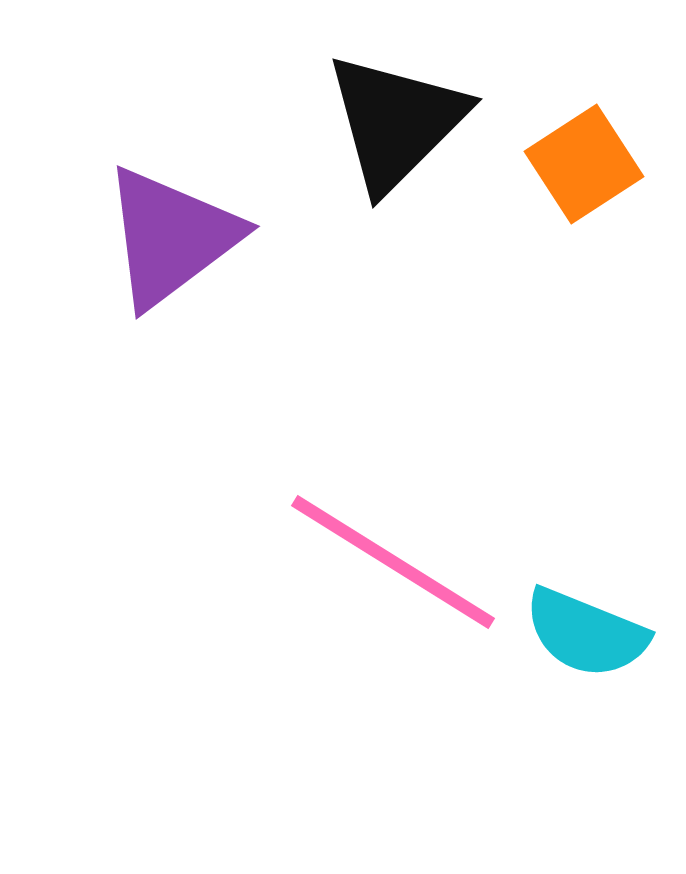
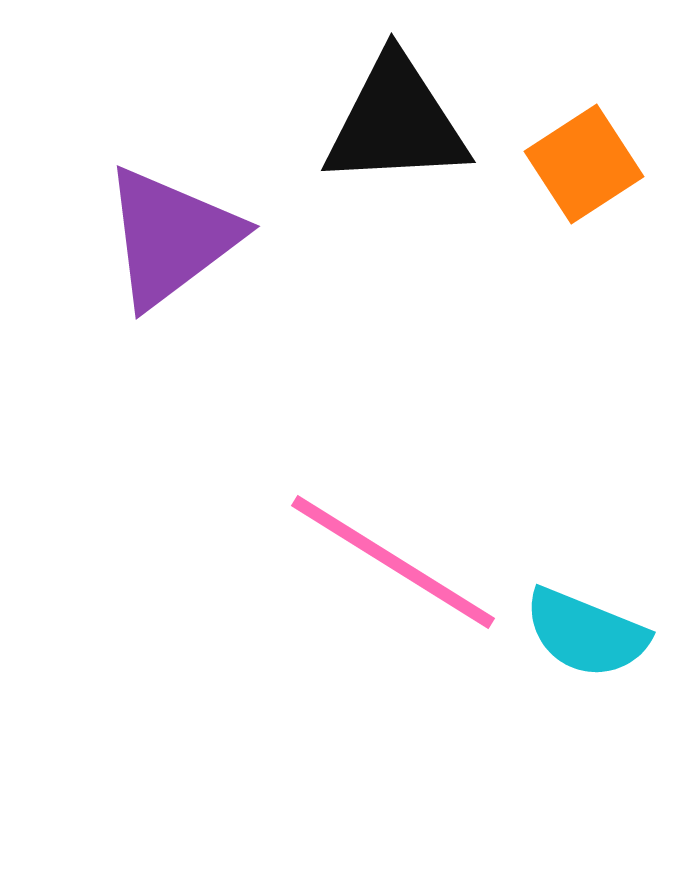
black triangle: rotated 42 degrees clockwise
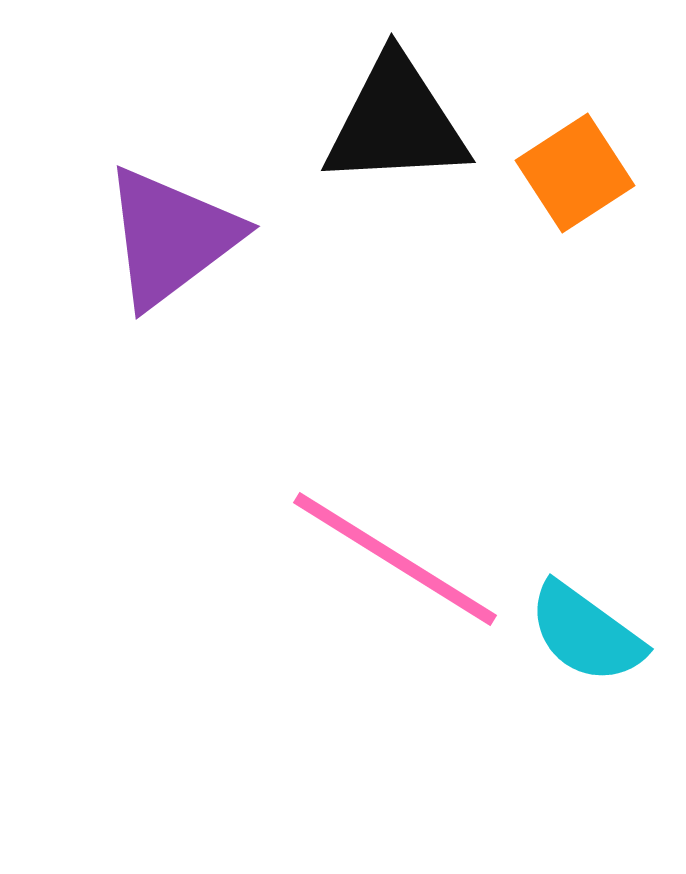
orange square: moved 9 px left, 9 px down
pink line: moved 2 px right, 3 px up
cyan semicircle: rotated 14 degrees clockwise
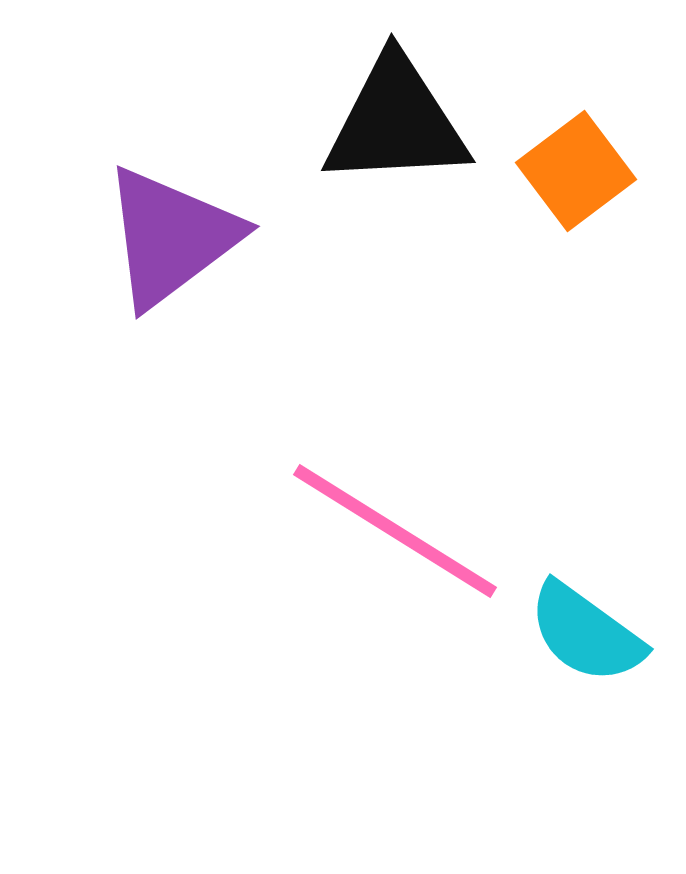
orange square: moved 1 px right, 2 px up; rotated 4 degrees counterclockwise
pink line: moved 28 px up
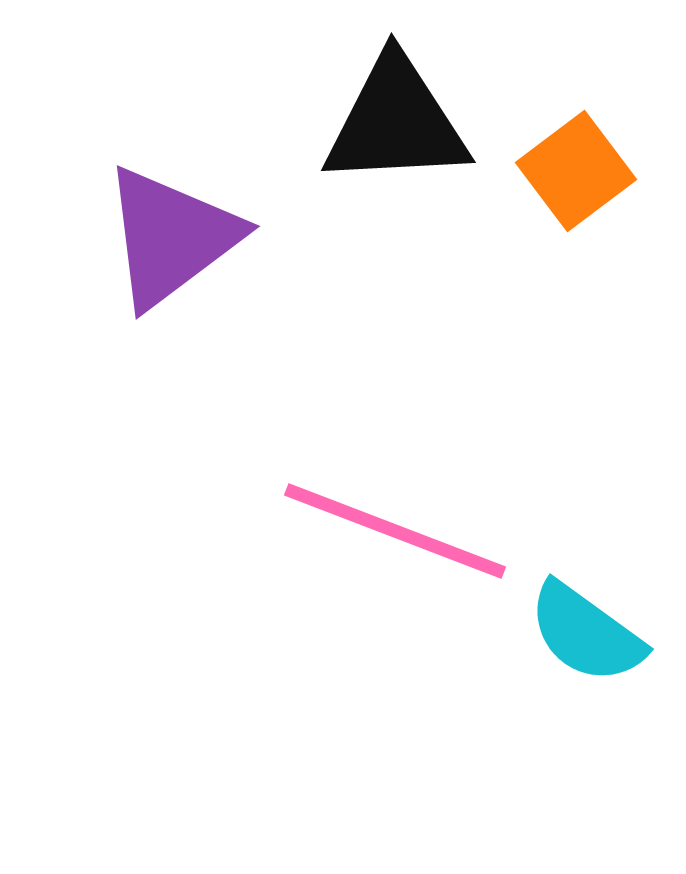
pink line: rotated 11 degrees counterclockwise
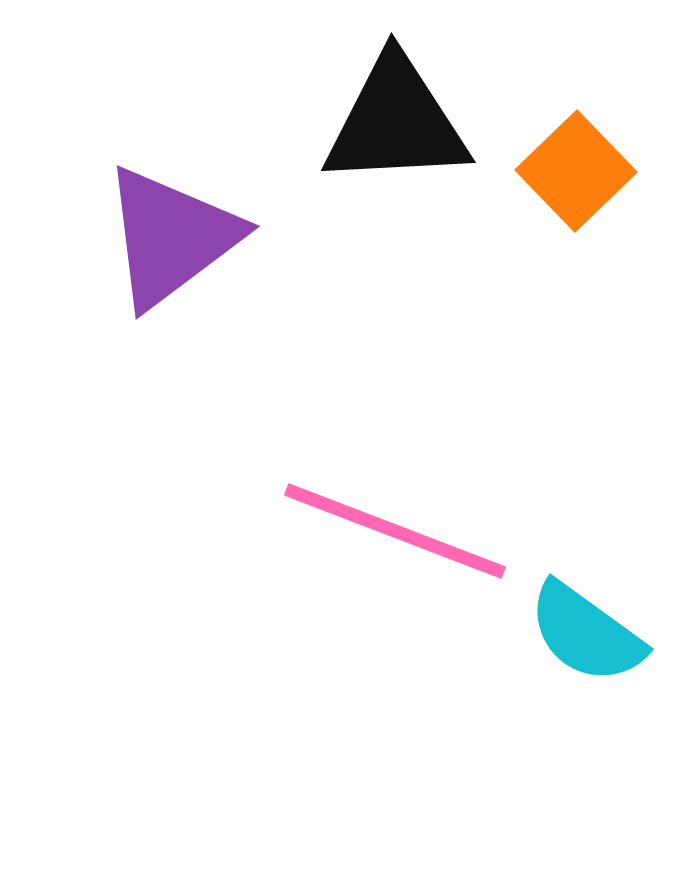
orange square: rotated 7 degrees counterclockwise
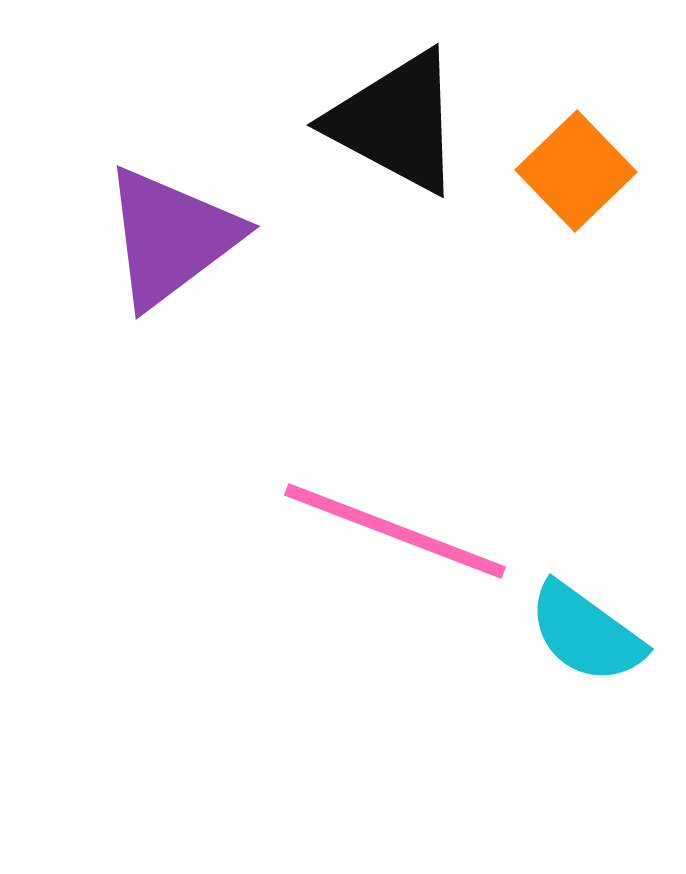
black triangle: rotated 31 degrees clockwise
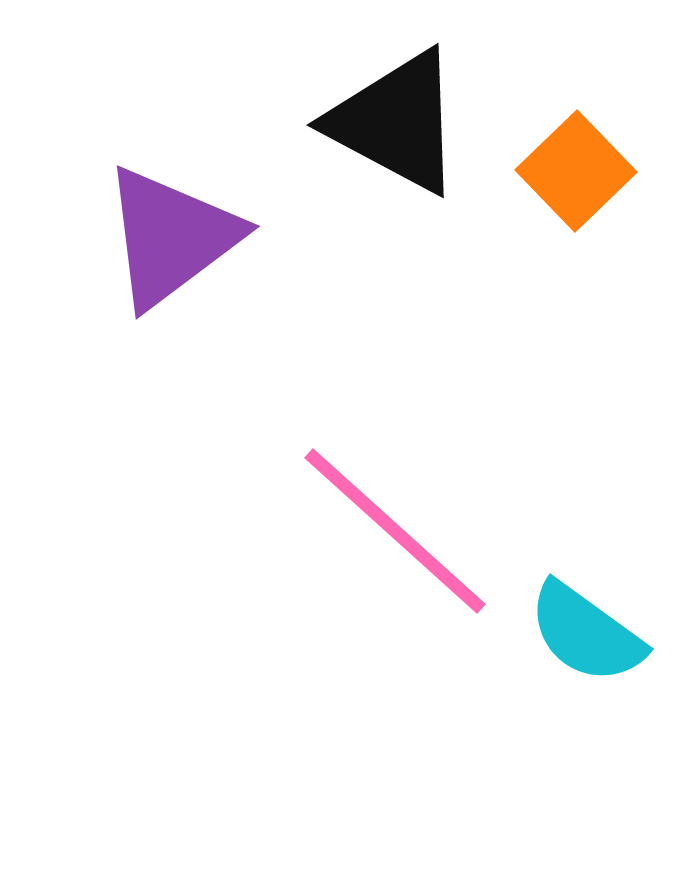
pink line: rotated 21 degrees clockwise
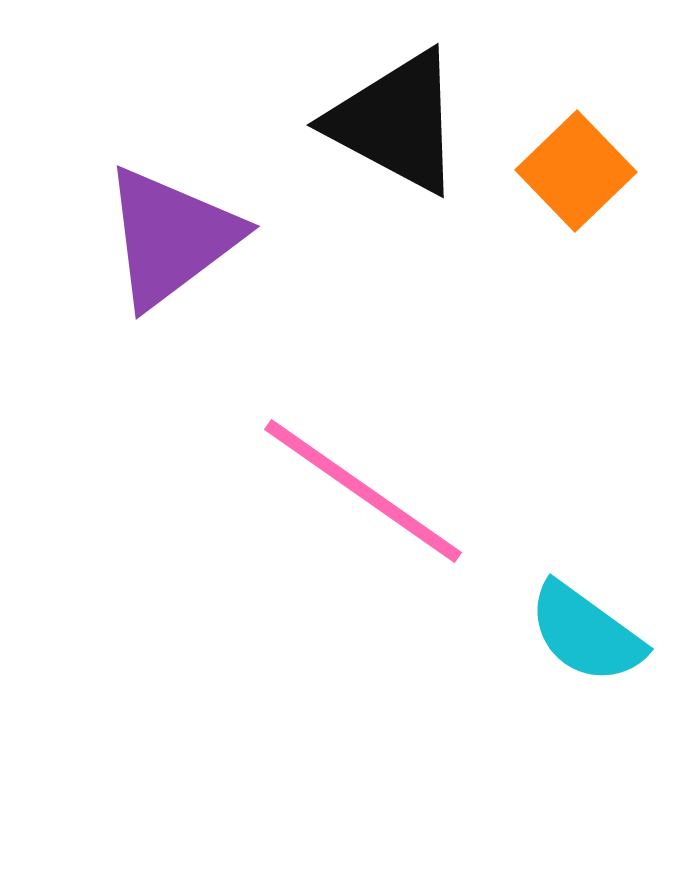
pink line: moved 32 px left, 40 px up; rotated 7 degrees counterclockwise
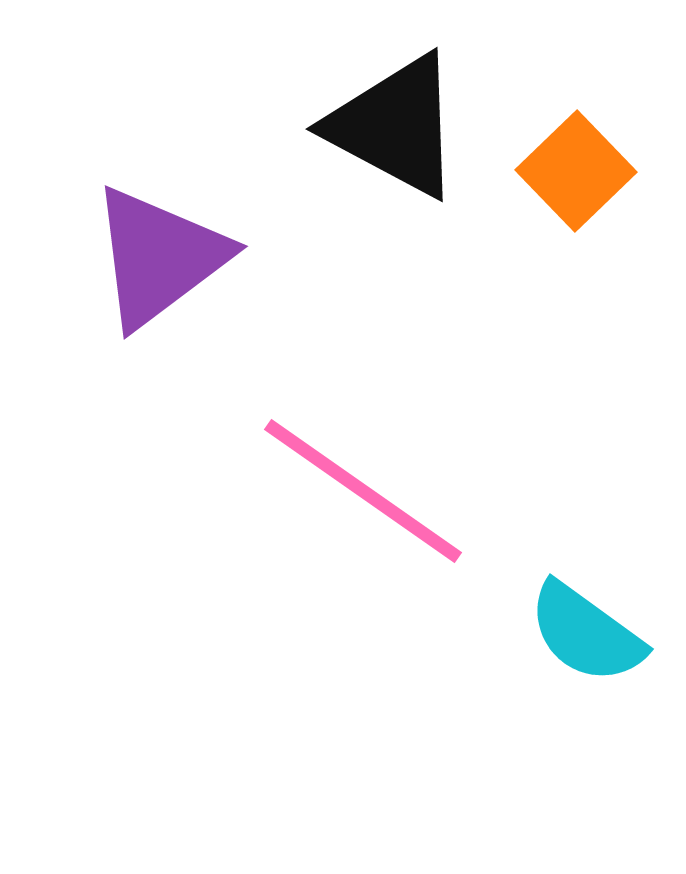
black triangle: moved 1 px left, 4 px down
purple triangle: moved 12 px left, 20 px down
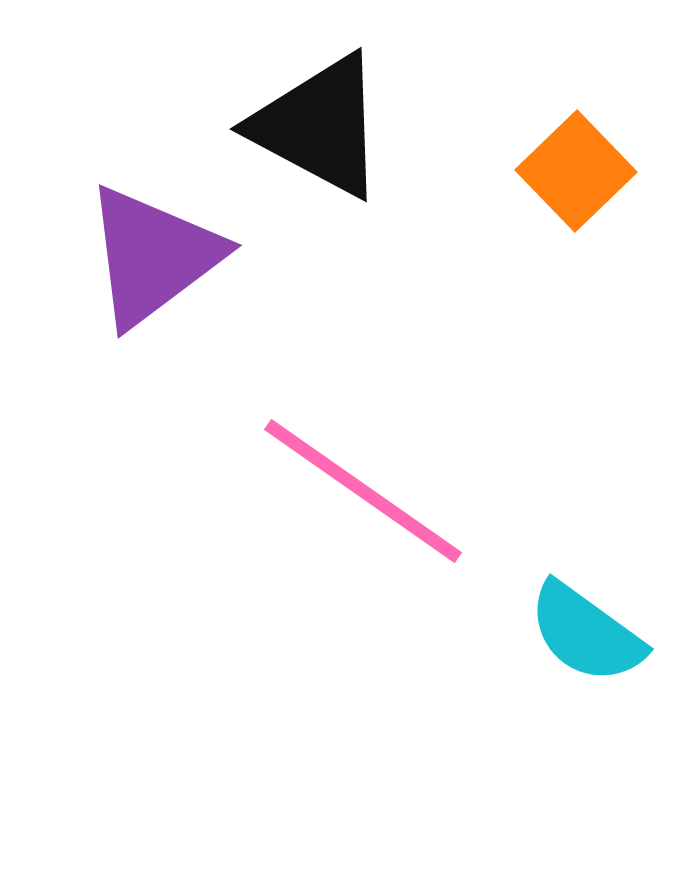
black triangle: moved 76 px left
purple triangle: moved 6 px left, 1 px up
